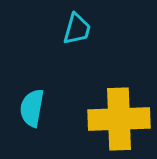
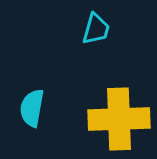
cyan trapezoid: moved 19 px right
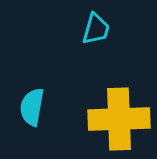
cyan semicircle: moved 1 px up
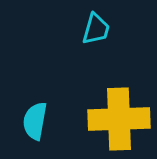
cyan semicircle: moved 3 px right, 14 px down
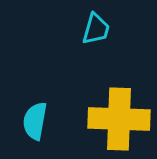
yellow cross: rotated 4 degrees clockwise
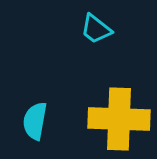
cyan trapezoid: rotated 112 degrees clockwise
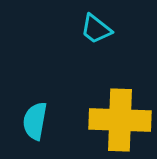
yellow cross: moved 1 px right, 1 px down
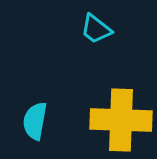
yellow cross: moved 1 px right
